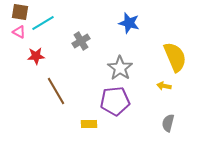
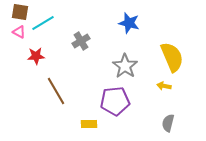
yellow semicircle: moved 3 px left
gray star: moved 5 px right, 2 px up
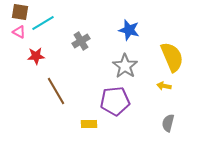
blue star: moved 7 px down
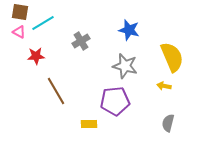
gray star: rotated 20 degrees counterclockwise
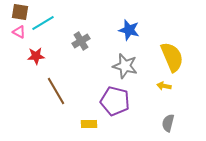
purple pentagon: rotated 20 degrees clockwise
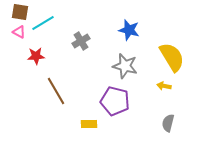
yellow semicircle: rotated 8 degrees counterclockwise
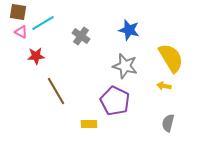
brown square: moved 2 px left
pink triangle: moved 2 px right
gray cross: moved 5 px up; rotated 24 degrees counterclockwise
yellow semicircle: moved 1 px left, 1 px down
purple pentagon: rotated 12 degrees clockwise
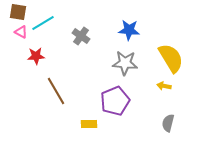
blue star: rotated 10 degrees counterclockwise
gray star: moved 3 px up; rotated 10 degrees counterclockwise
purple pentagon: rotated 24 degrees clockwise
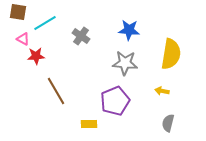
cyan line: moved 2 px right
pink triangle: moved 2 px right, 7 px down
yellow semicircle: moved 4 px up; rotated 40 degrees clockwise
yellow arrow: moved 2 px left, 5 px down
